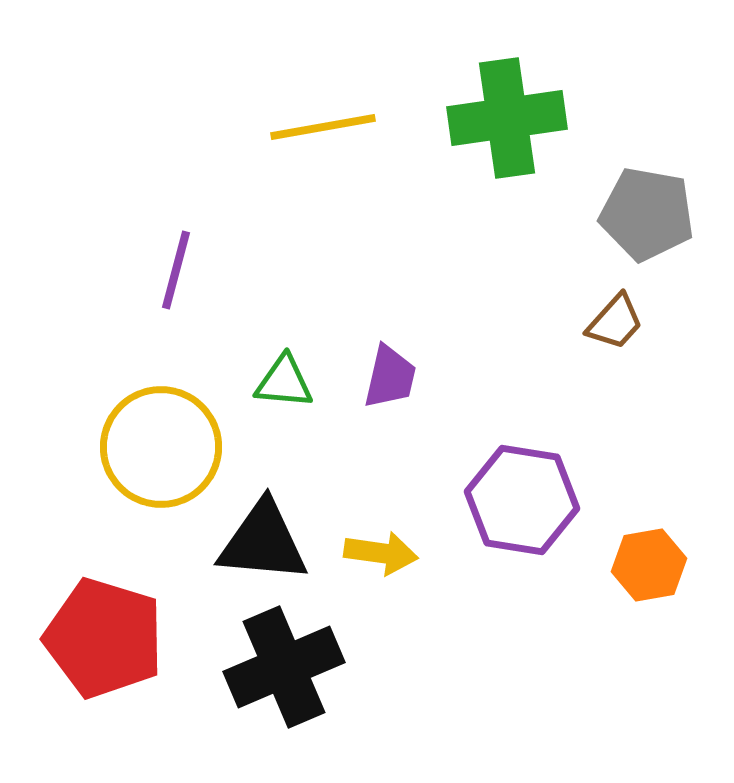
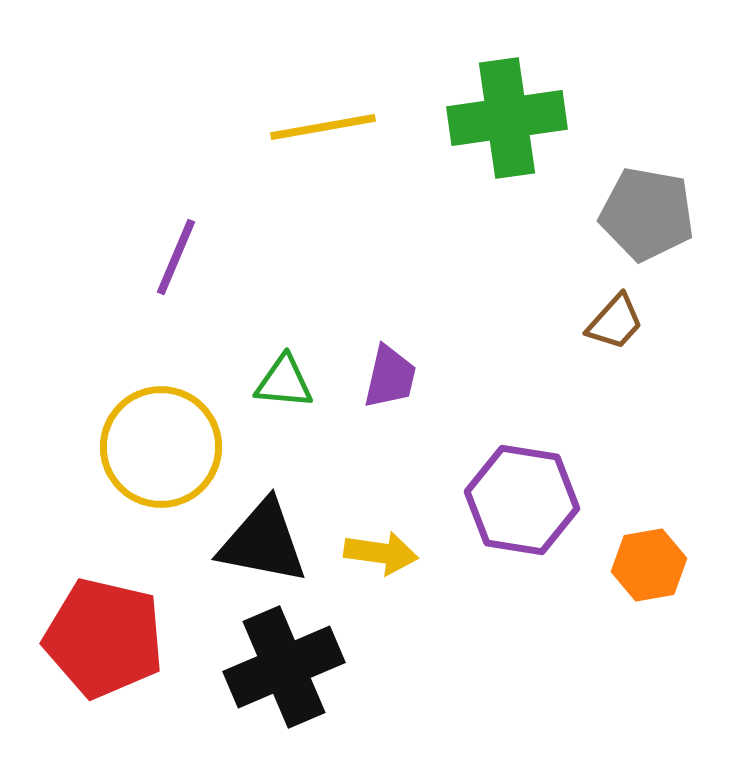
purple line: moved 13 px up; rotated 8 degrees clockwise
black triangle: rotated 6 degrees clockwise
red pentagon: rotated 4 degrees counterclockwise
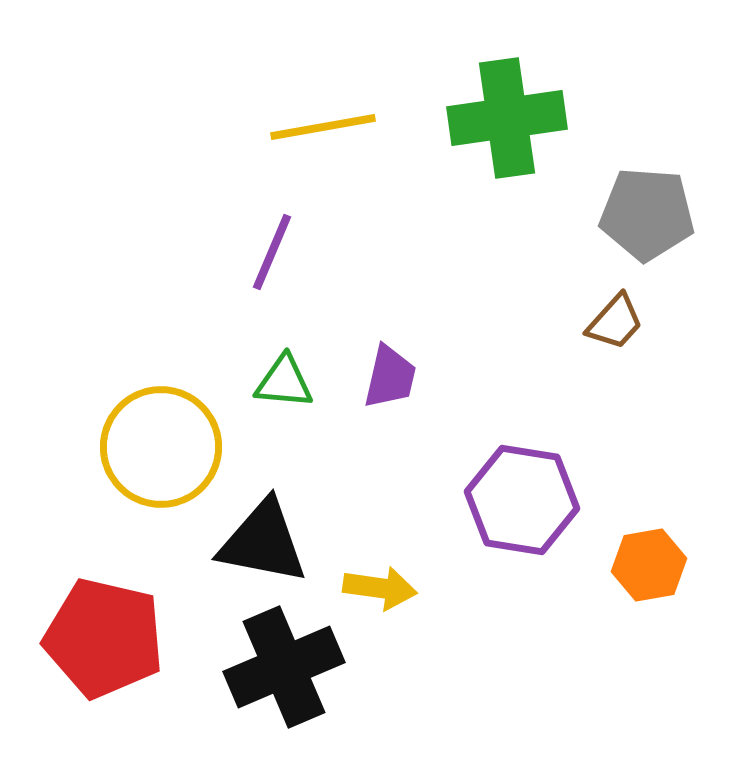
gray pentagon: rotated 6 degrees counterclockwise
purple line: moved 96 px right, 5 px up
yellow arrow: moved 1 px left, 35 px down
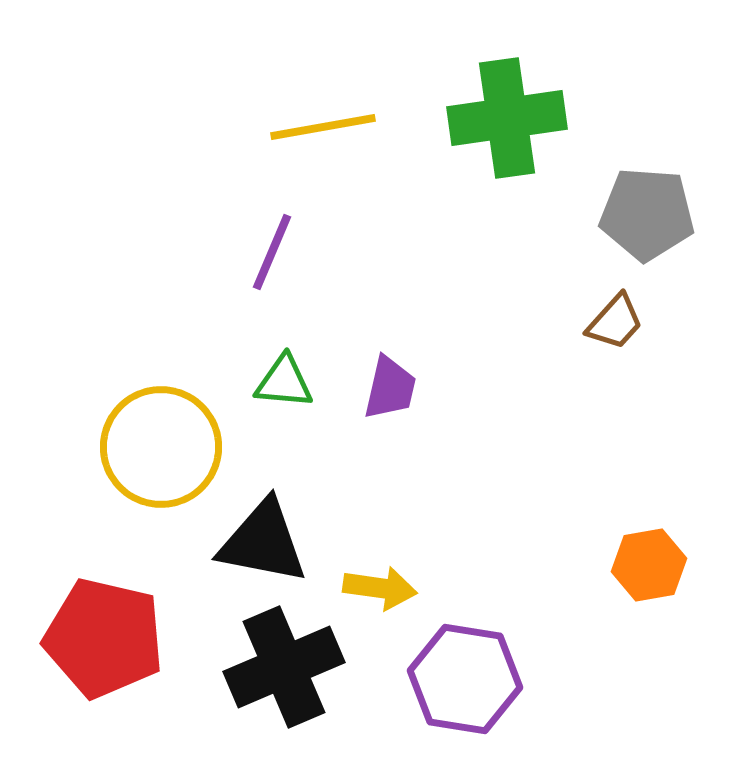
purple trapezoid: moved 11 px down
purple hexagon: moved 57 px left, 179 px down
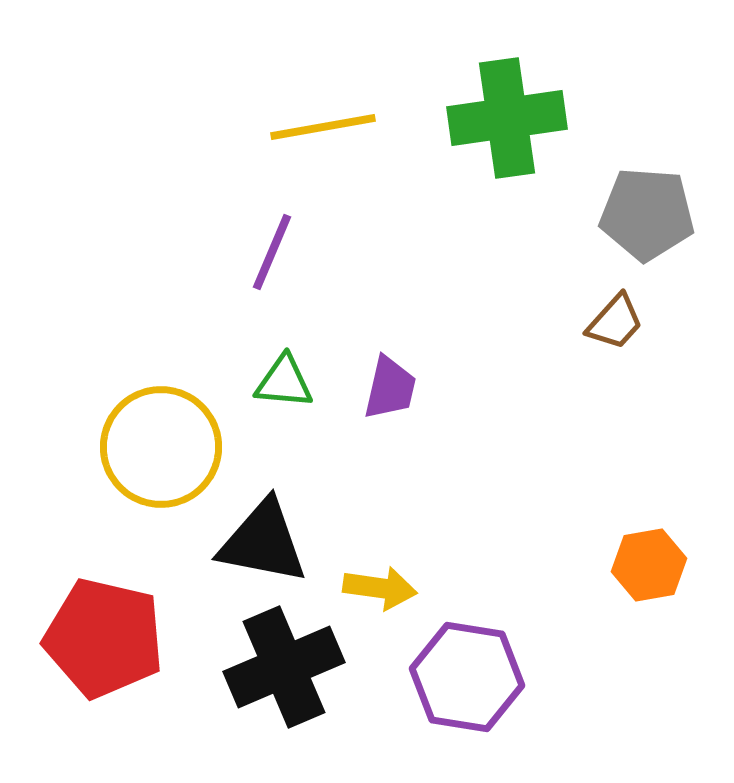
purple hexagon: moved 2 px right, 2 px up
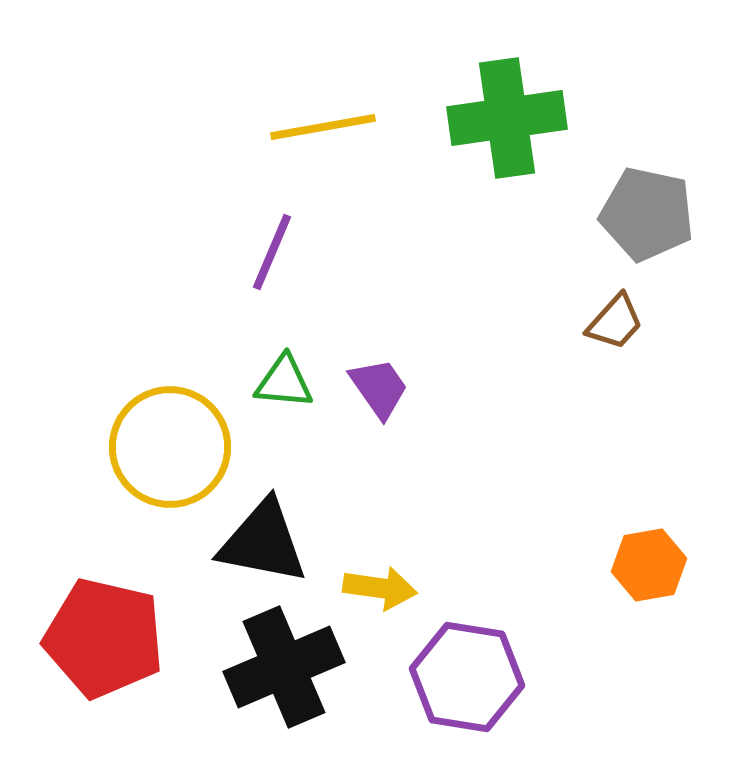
gray pentagon: rotated 8 degrees clockwise
purple trapezoid: moved 11 px left; rotated 48 degrees counterclockwise
yellow circle: moved 9 px right
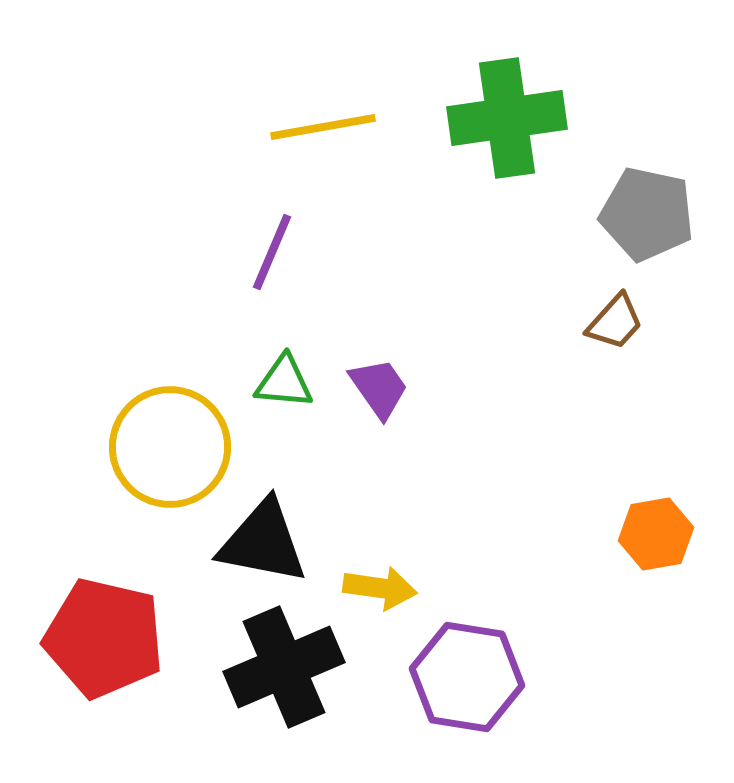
orange hexagon: moved 7 px right, 31 px up
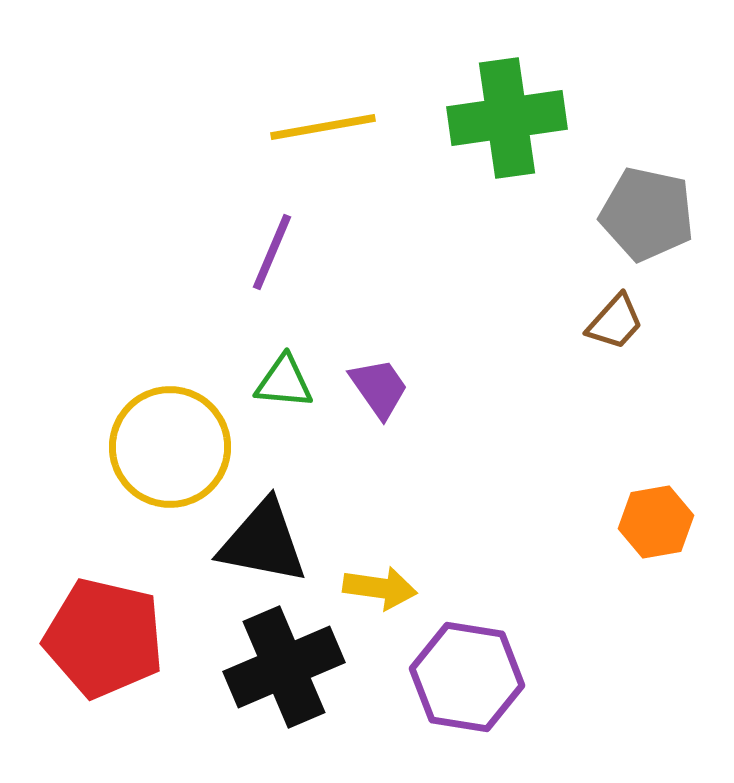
orange hexagon: moved 12 px up
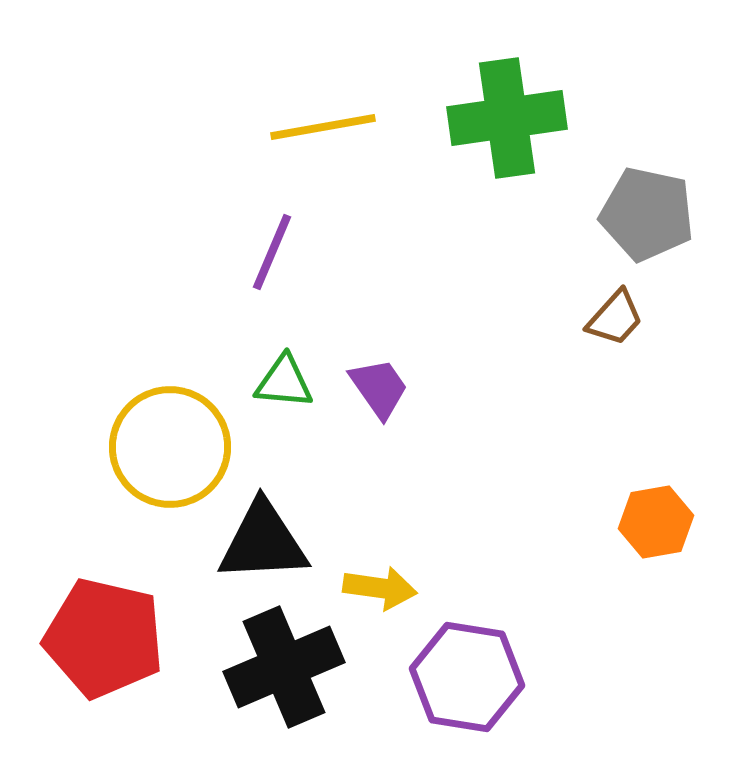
brown trapezoid: moved 4 px up
black triangle: rotated 14 degrees counterclockwise
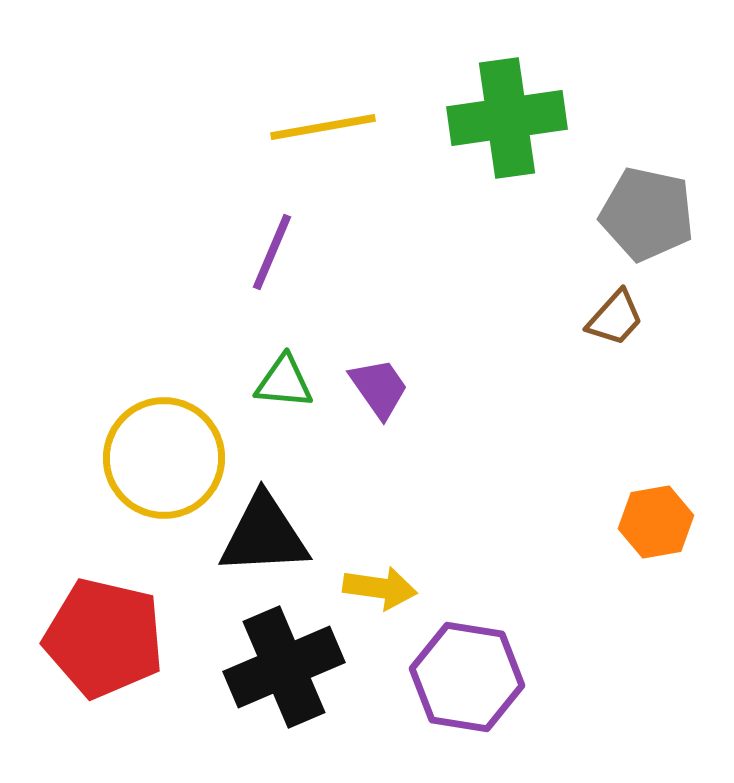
yellow circle: moved 6 px left, 11 px down
black triangle: moved 1 px right, 7 px up
